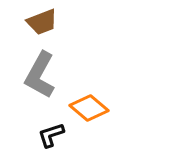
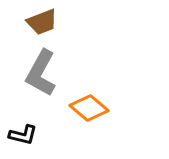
gray L-shape: moved 1 px right, 2 px up
black L-shape: moved 28 px left; rotated 148 degrees counterclockwise
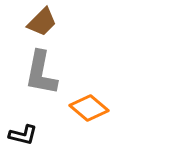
brown trapezoid: rotated 24 degrees counterclockwise
gray L-shape: rotated 18 degrees counterclockwise
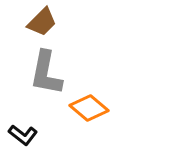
gray L-shape: moved 5 px right
black L-shape: rotated 24 degrees clockwise
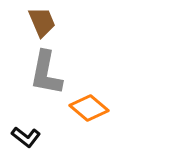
brown trapezoid: rotated 68 degrees counterclockwise
black L-shape: moved 3 px right, 2 px down
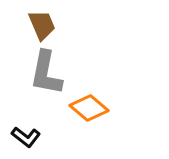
brown trapezoid: moved 3 px down
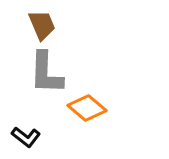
gray L-shape: rotated 9 degrees counterclockwise
orange diamond: moved 2 px left
